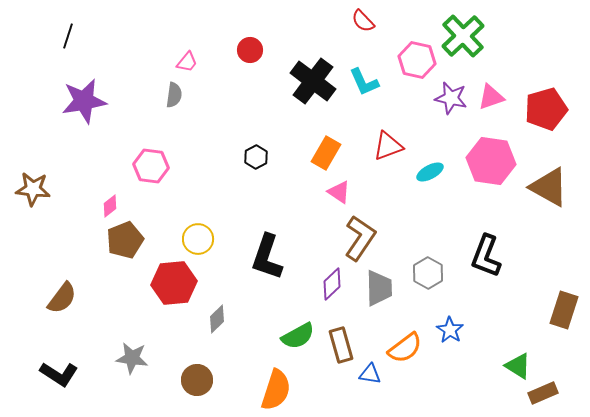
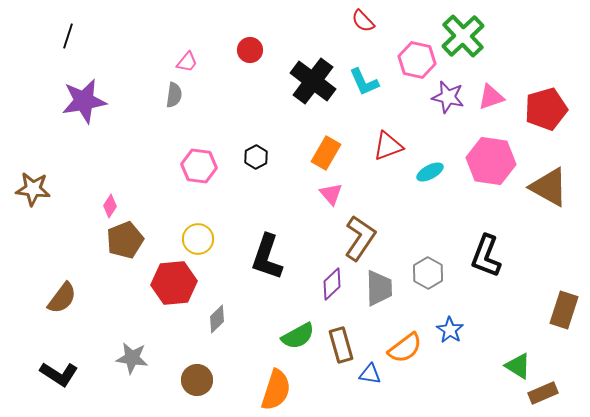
purple star at (451, 98): moved 3 px left, 1 px up
pink hexagon at (151, 166): moved 48 px right
pink triangle at (339, 192): moved 8 px left, 2 px down; rotated 15 degrees clockwise
pink diamond at (110, 206): rotated 20 degrees counterclockwise
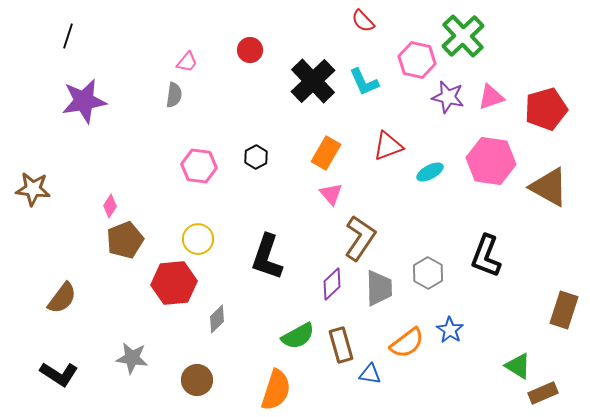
black cross at (313, 81): rotated 9 degrees clockwise
orange semicircle at (405, 348): moved 2 px right, 5 px up
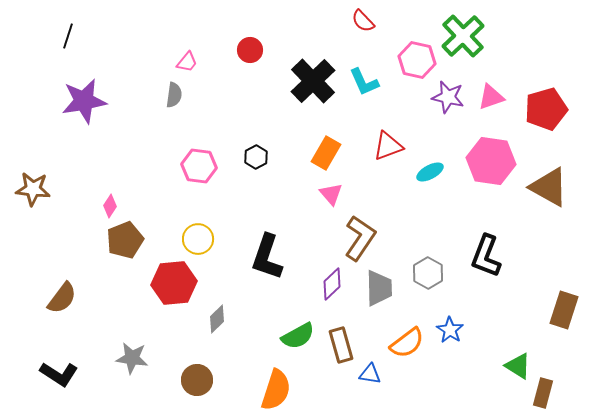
brown rectangle at (543, 393): rotated 52 degrees counterclockwise
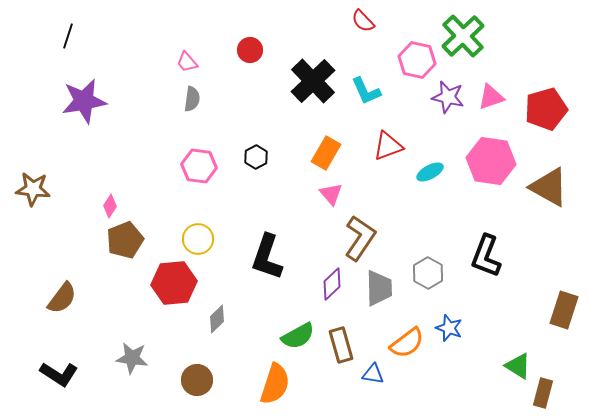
pink trapezoid at (187, 62): rotated 100 degrees clockwise
cyan L-shape at (364, 82): moved 2 px right, 9 px down
gray semicircle at (174, 95): moved 18 px right, 4 px down
blue star at (450, 330): moved 1 px left, 2 px up; rotated 12 degrees counterclockwise
blue triangle at (370, 374): moved 3 px right
orange semicircle at (276, 390): moved 1 px left, 6 px up
